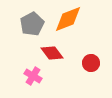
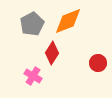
orange diamond: moved 2 px down
red diamond: rotated 70 degrees clockwise
red circle: moved 7 px right
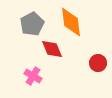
orange diamond: moved 3 px right, 1 px down; rotated 76 degrees counterclockwise
red diamond: moved 4 px up; rotated 55 degrees counterclockwise
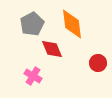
orange diamond: moved 1 px right, 2 px down
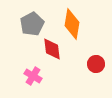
orange diamond: rotated 16 degrees clockwise
red diamond: rotated 15 degrees clockwise
red circle: moved 2 px left, 1 px down
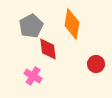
gray pentagon: moved 1 px left, 2 px down
red diamond: moved 4 px left
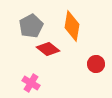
orange diamond: moved 2 px down
red diamond: rotated 45 degrees counterclockwise
pink cross: moved 2 px left, 7 px down
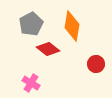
gray pentagon: moved 2 px up
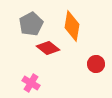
red diamond: moved 1 px up
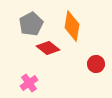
pink cross: moved 2 px left; rotated 24 degrees clockwise
